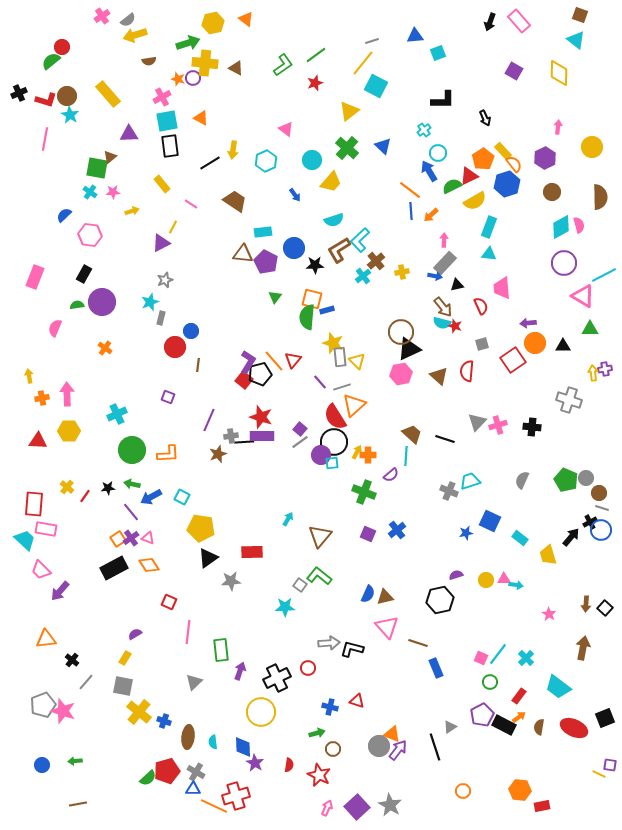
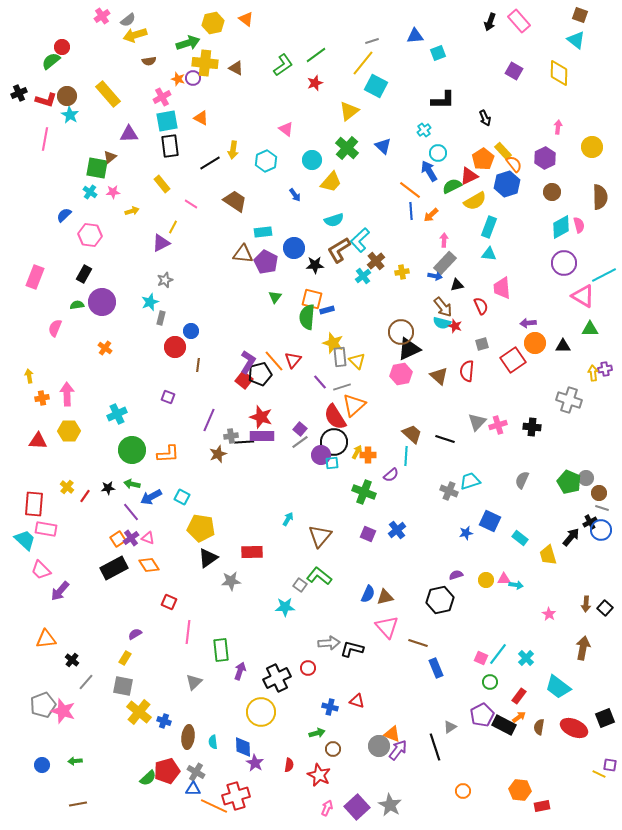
green pentagon at (566, 480): moved 3 px right, 2 px down
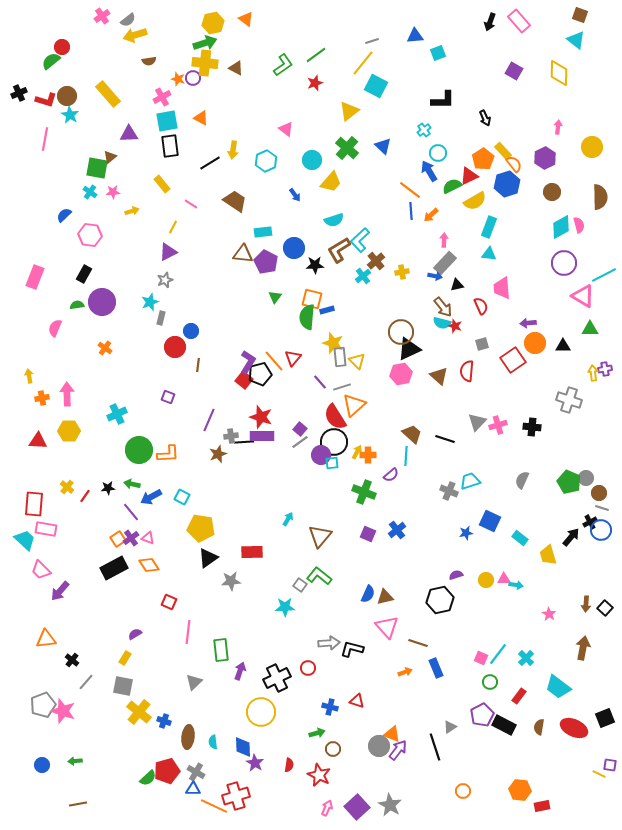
green arrow at (188, 43): moved 17 px right
purple triangle at (161, 243): moved 7 px right, 9 px down
red triangle at (293, 360): moved 2 px up
green circle at (132, 450): moved 7 px right
orange arrow at (519, 717): moved 114 px left, 45 px up; rotated 16 degrees clockwise
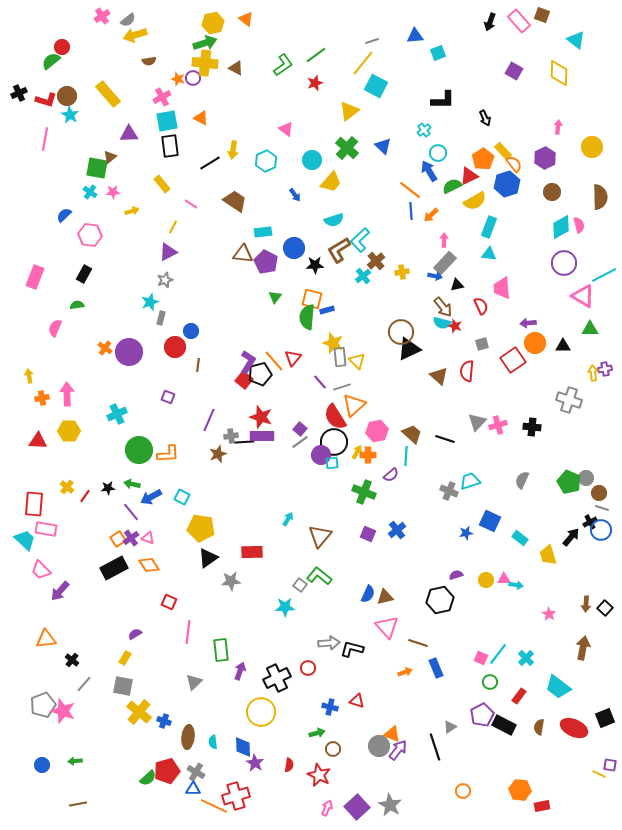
brown square at (580, 15): moved 38 px left
purple circle at (102, 302): moved 27 px right, 50 px down
pink hexagon at (401, 374): moved 24 px left, 57 px down
gray line at (86, 682): moved 2 px left, 2 px down
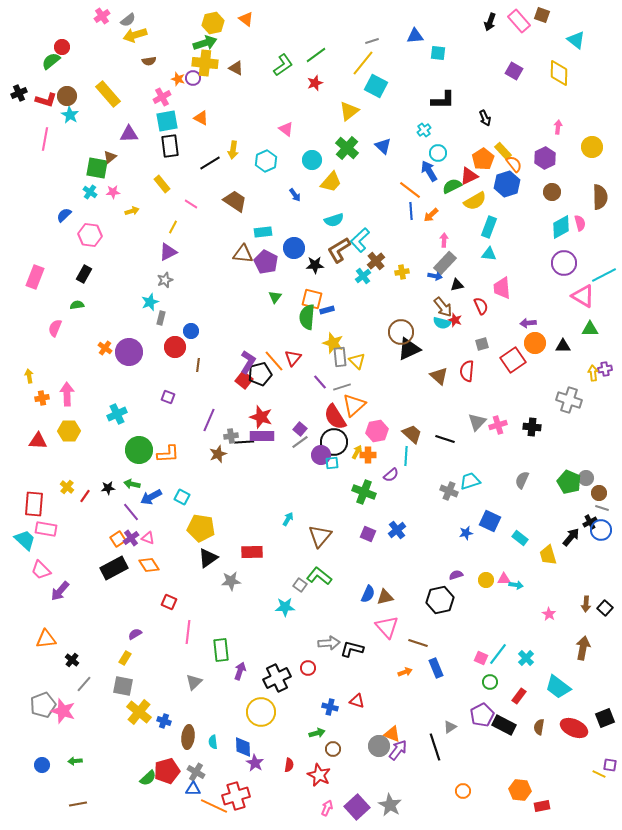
cyan square at (438, 53): rotated 28 degrees clockwise
pink semicircle at (579, 225): moved 1 px right, 2 px up
red star at (455, 326): moved 6 px up
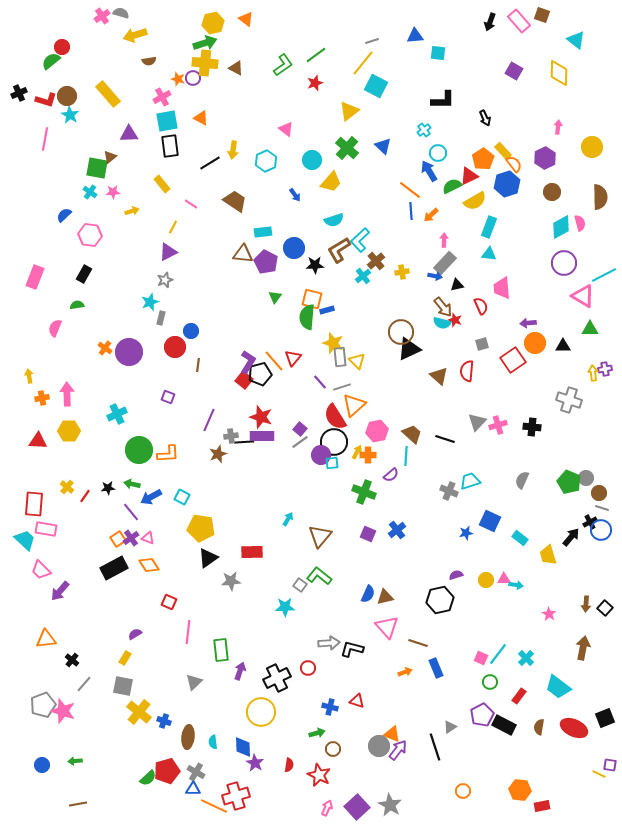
gray semicircle at (128, 20): moved 7 px left, 7 px up; rotated 126 degrees counterclockwise
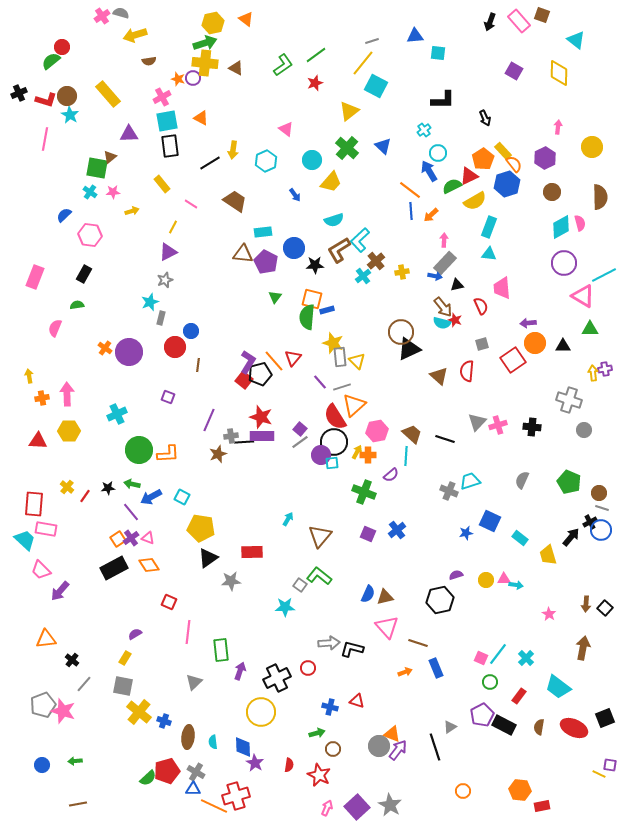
gray circle at (586, 478): moved 2 px left, 48 px up
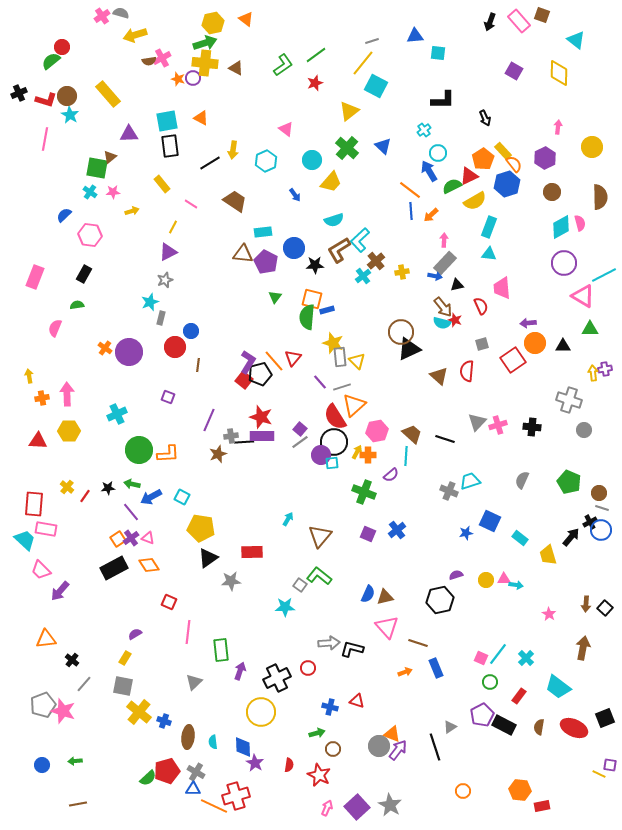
pink cross at (162, 97): moved 39 px up
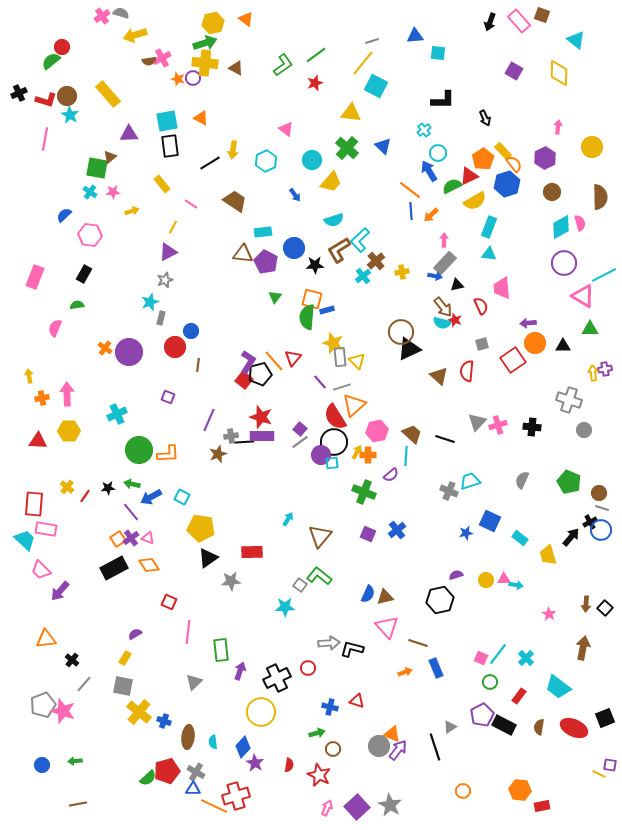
yellow triangle at (349, 111): moved 2 px right, 2 px down; rotated 45 degrees clockwise
blue diamond at (243, 747): rotated 45 degrees clockwise
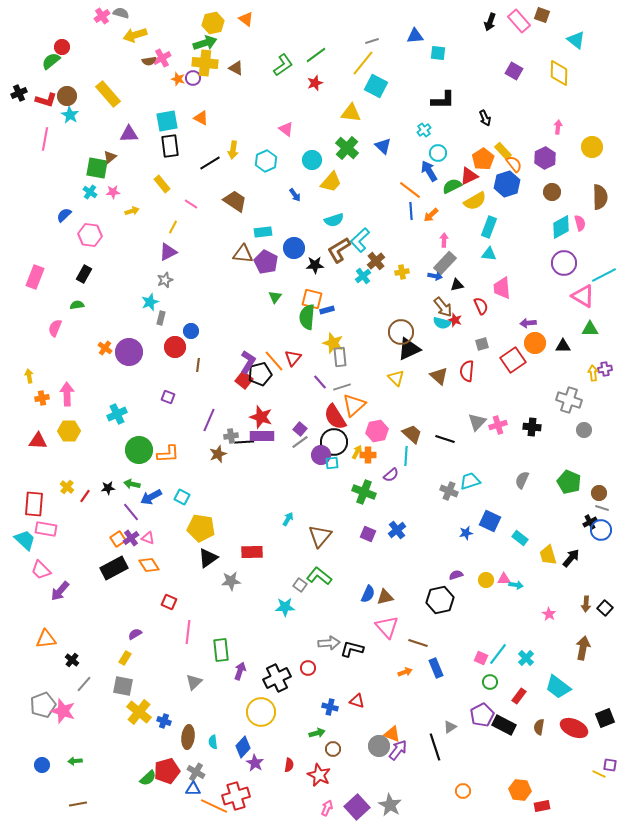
yellow triangle at (357, 361): moved 39 px right, 17 px down
black arrow at (571, 537): moved 21 px down
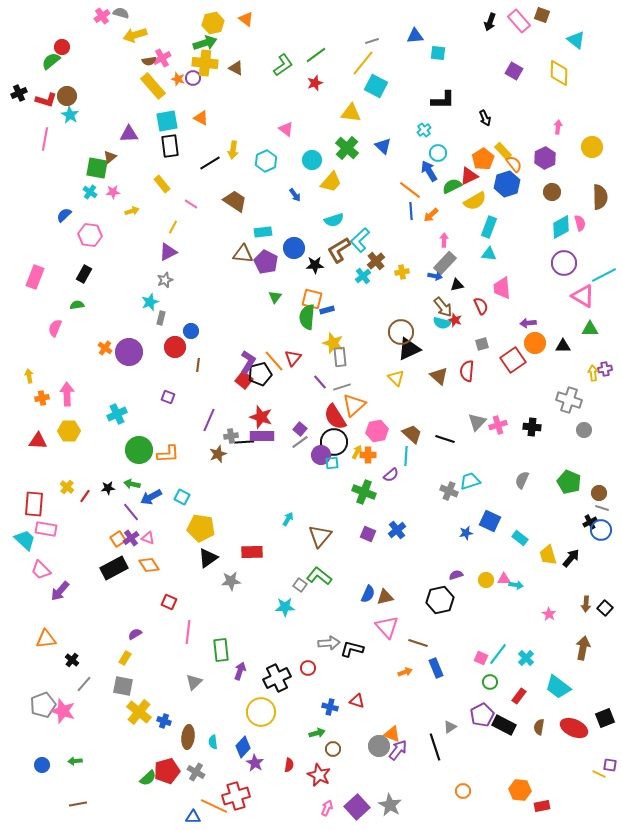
yellow rectangle at (108, 94): moved 45 px right, 8 px up
blue triangle at (193, 789): moved 28 px down
